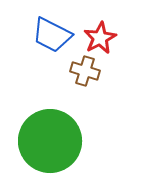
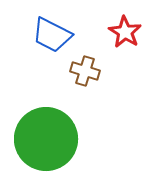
red star: moved 25 px right, 6 px up; rotated 12 degrees counterclockwise
green circle: moved 4 px left, 2 px up
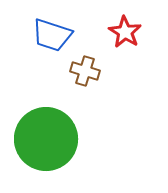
blue trapezoid: rotated 9 degrees counterclockwise
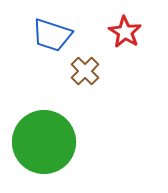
brown cross: rotated 28 degrees clockwise
green circle: moved 2 px left, 3 px down
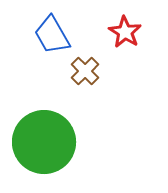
blue trapezoid: rotated 42 degrees clockwise
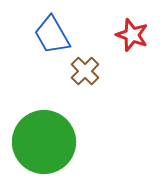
red star: moved 7 px right, 3 px down; rotated 12 degrees counterclockwise
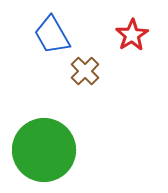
red star: rotated 20 degrees clockwise
green circle: moved 8 px down
